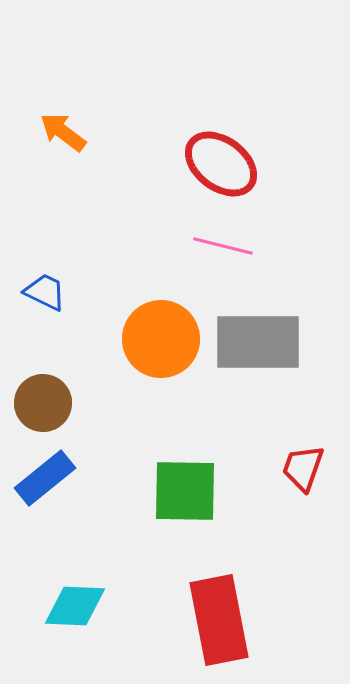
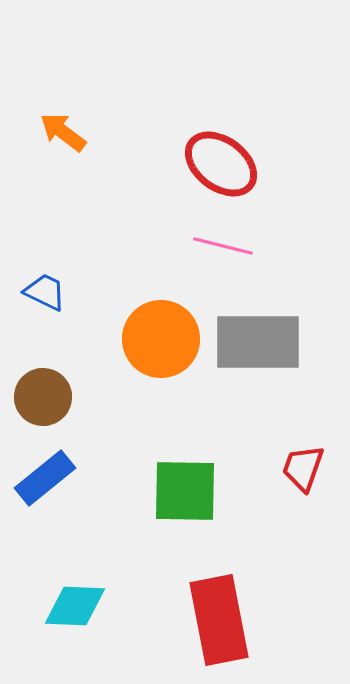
brown circle: moved 6 px up
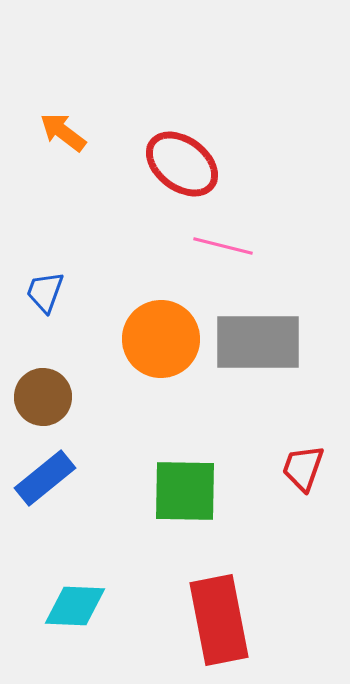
red ellipse: moved 39 px left
blue trapezoid: rotated 96 degrees counterclockwise
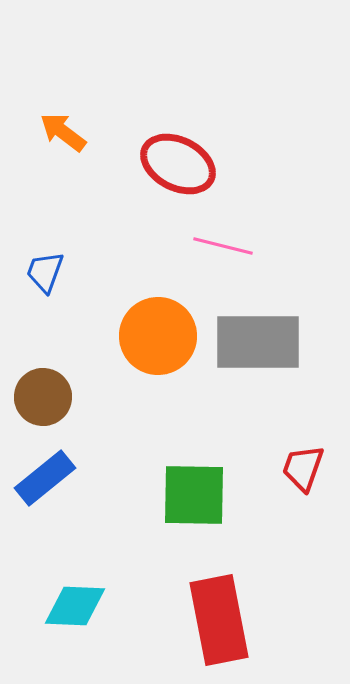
red ellipse: moved 4 px left; rotated 10 degrees counterclockwise
blue trapezoid: moved 20 px up
orange circle: moved 3 px left, 3 px up
green square: moved 9 px right, 4 px down
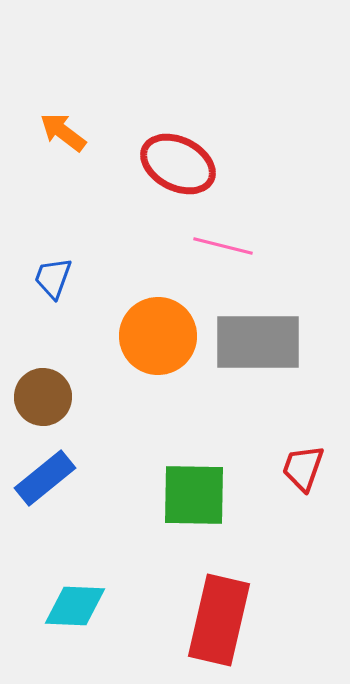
blue trapezoid: moved 8 px right, 6 px down
red rectangle: rotated 24 degrees clockwise
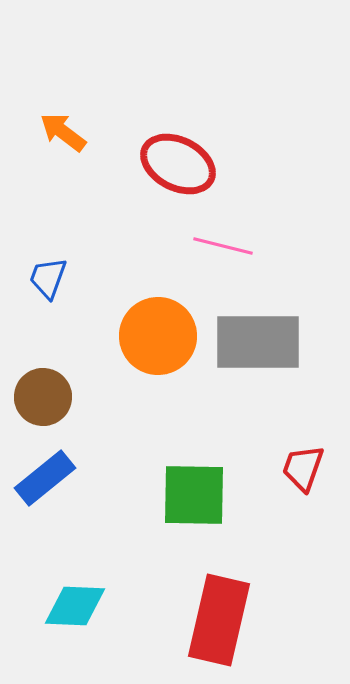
blue trapezoid: moved 5 px left
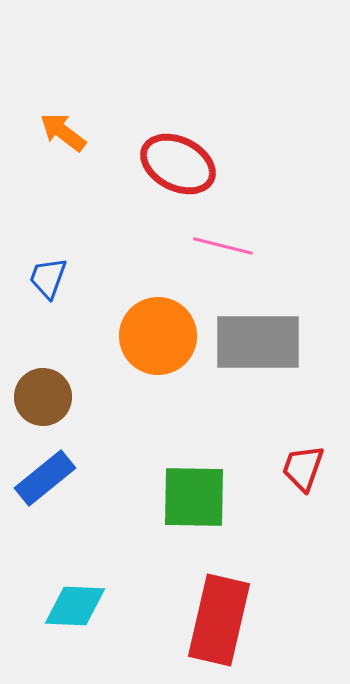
green square: moved 2 px down
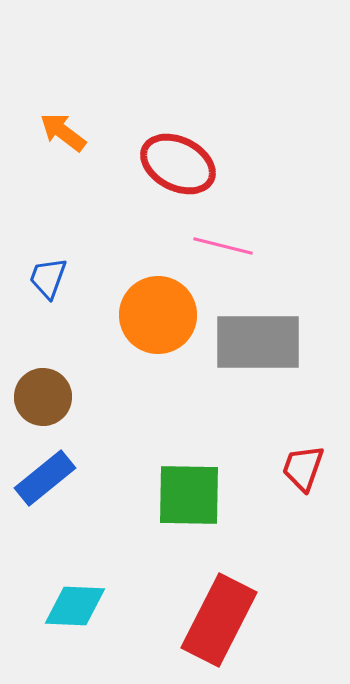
orange circle: moved 21 px up
green square: moved 5 px left, 2 px up
red rectangle: rotated 14 degrees clockwise
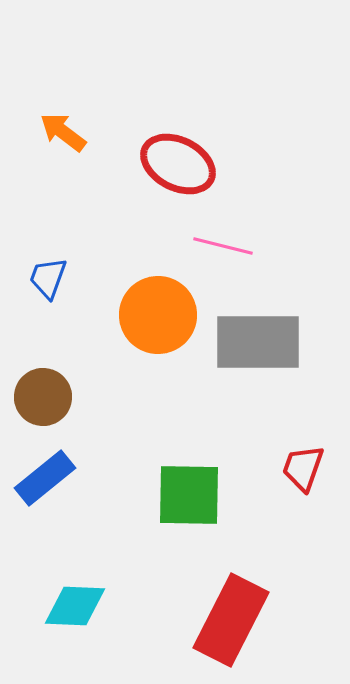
red rectangle: moved 12 px right
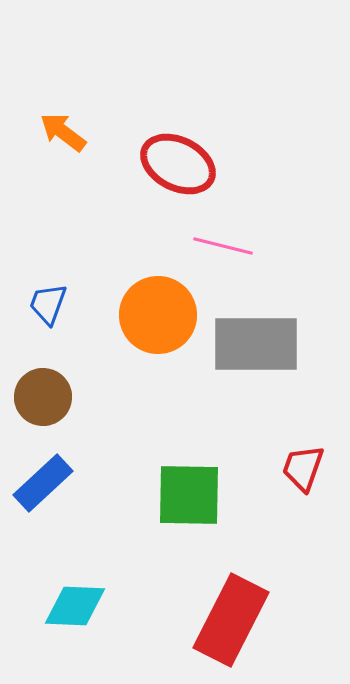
blue trapezoid: moved 26 px down
gray rectangle: moved 2 px left, 2 px down
blue rectangle: moved 2 px left, 5 px down; rotated 4 degrees counterclockwise
